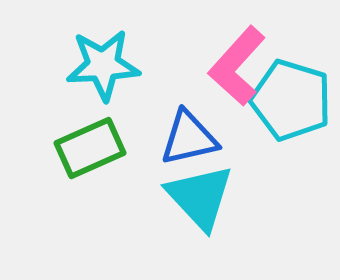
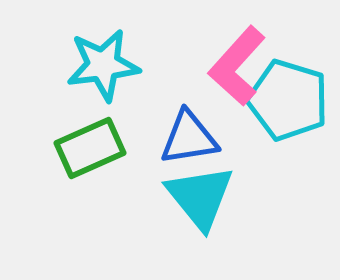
cyan star: rotated 4 degrees counterclockwise
cyan pentagon: moved 3 px left
blue triangle: rotated 4 degrees clockwise
cyan triangle: rotated 4 degrees clockwise
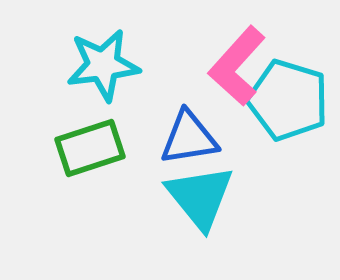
green rectangle: rotated 6 degrees clockwise
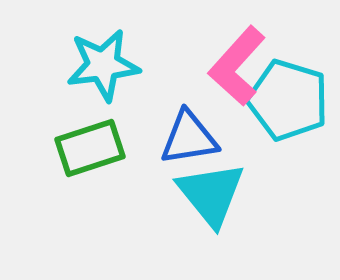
cyan triangle: moved 11 px right, 3 px up
